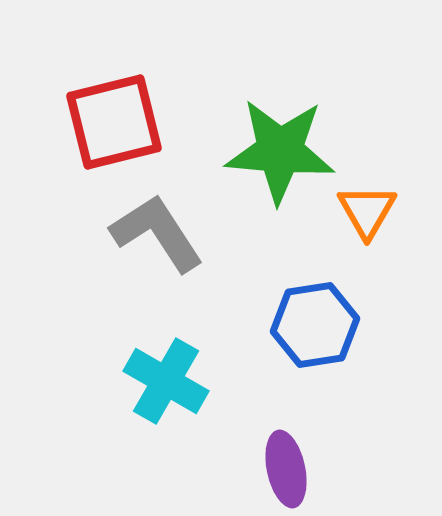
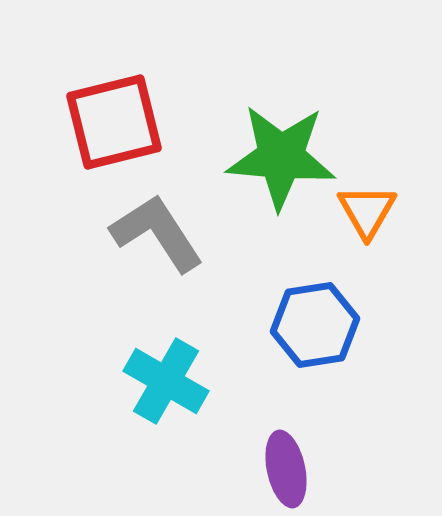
green star: moved 1 px right, 6 px down
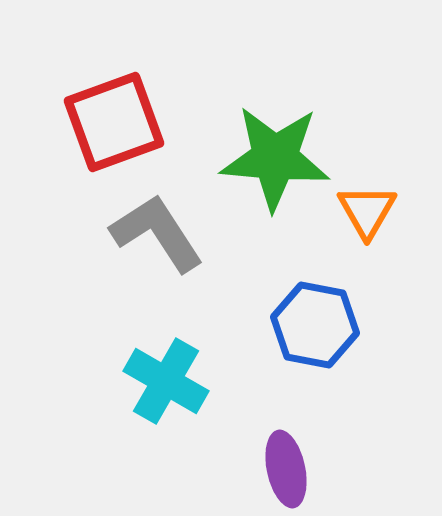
red square: rotated 6 degrees counterclockwise
green star: moved 6 px left, 1 px down
blue hexagon: rotated 20 degrees clockwise
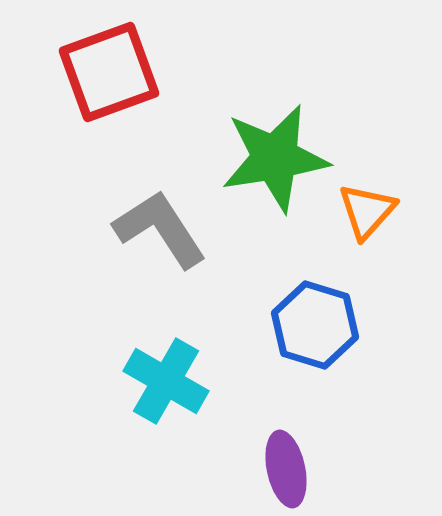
red square: moved 5 px left, 50 px up
green star: rotated 14 degrees counterclockwise
orange triangle: rotated 12 degrees clockwise
gray L-shape: moved 3 px right, 4 px up
blue hexagon: rotated 6 degrees clockwise
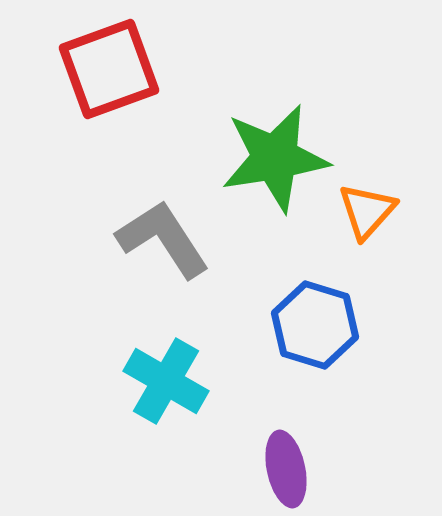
red square: moved 3 px up
gray L-shape: moved 3 px right, 10 px down
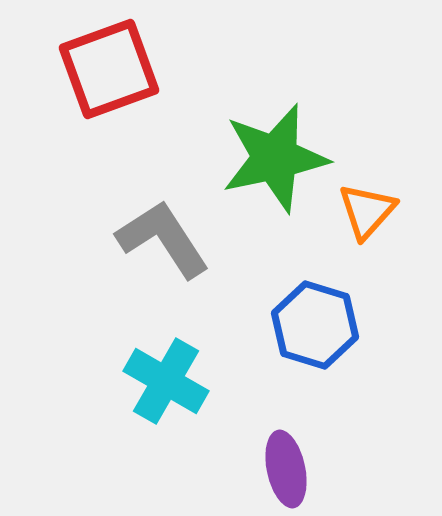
green star: rotated 3 degrees counterclockwise
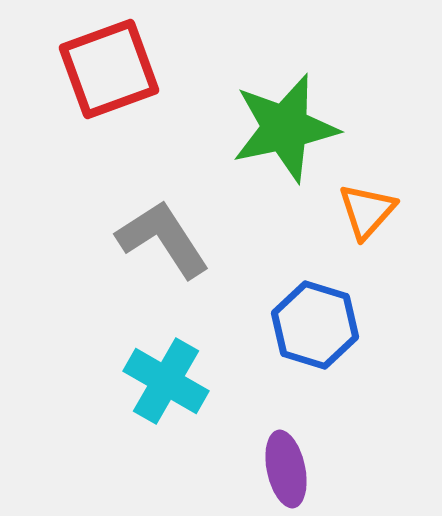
green star: moved 10 px right, 30 px up
